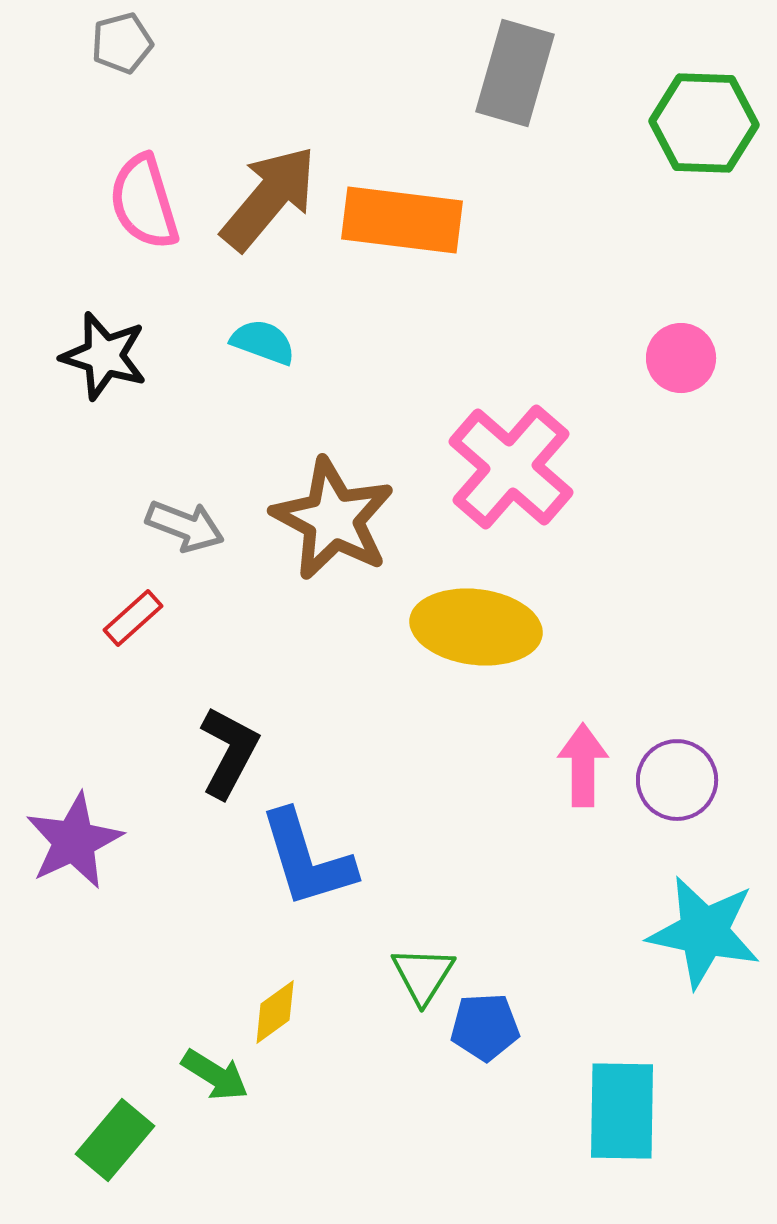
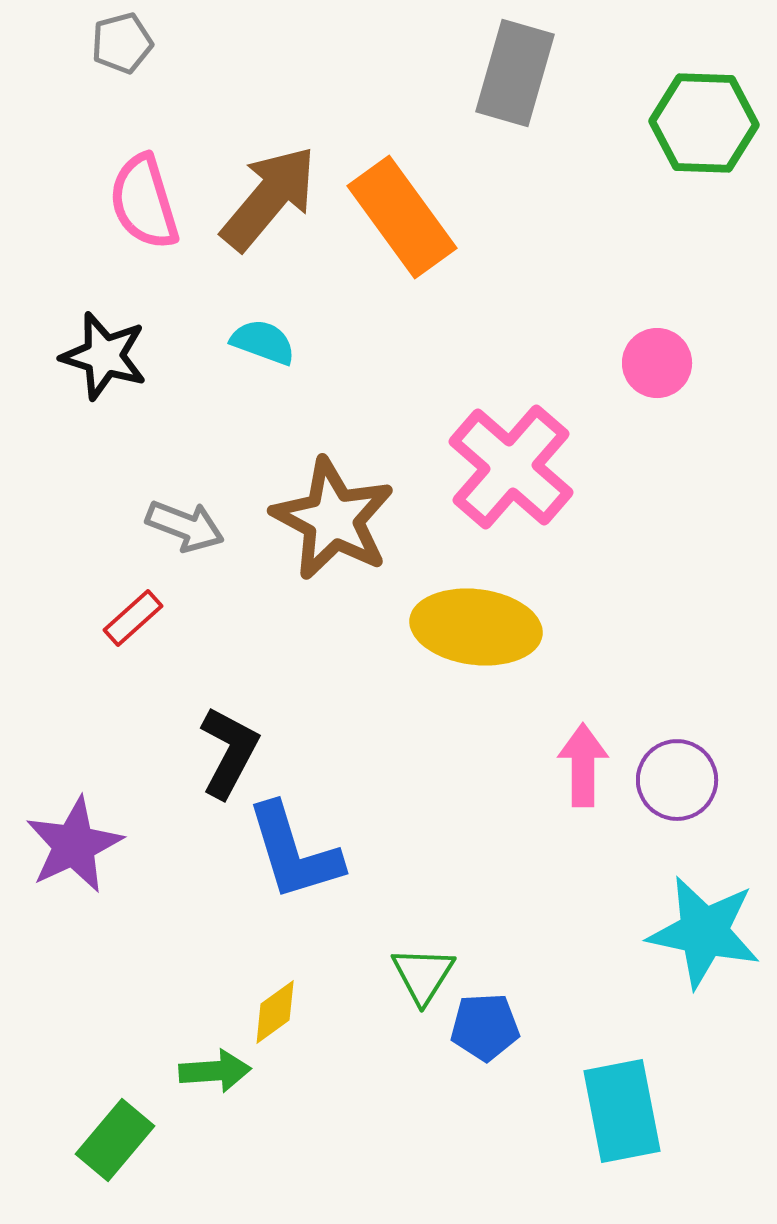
orange rectangle: moved 3 px up; rotated 47 degrees clockwise
pink circle: moved 24 px left, 5 px down
purple star: moved 4 px down
blue L-shape: moved 13 px left, 7 px up
green arrow: moved 4 px up; rotated 36 degrees counterclockwise
cyan rectangle: rotated 12 degrees counterclockwise
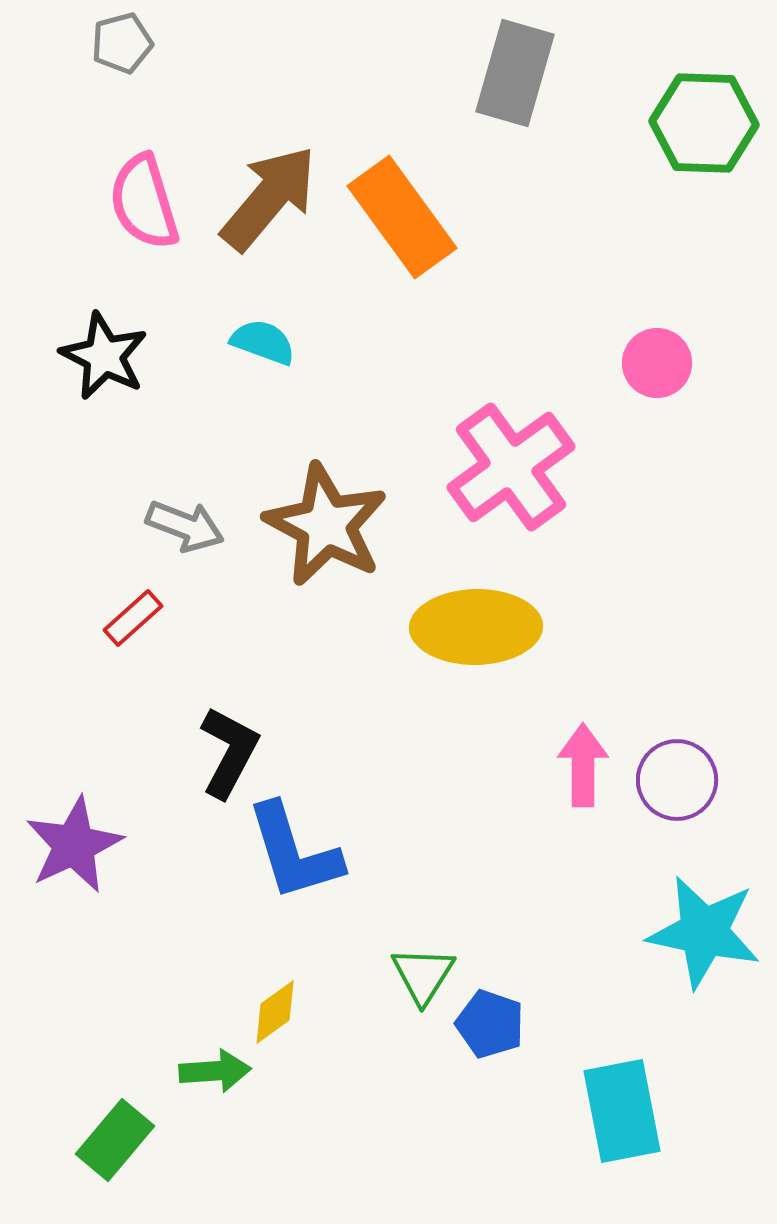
black star: rotated 10 degrees clockwise
pink cross: rotated 13 degrees clockwise
brown star: moved 7 px left, 6 px down
yellow ellipse: rotated 8 degrees counterclockwise
blue pentagon: moved 5 px right, 3 px up; rotated 22 degrees clockwise
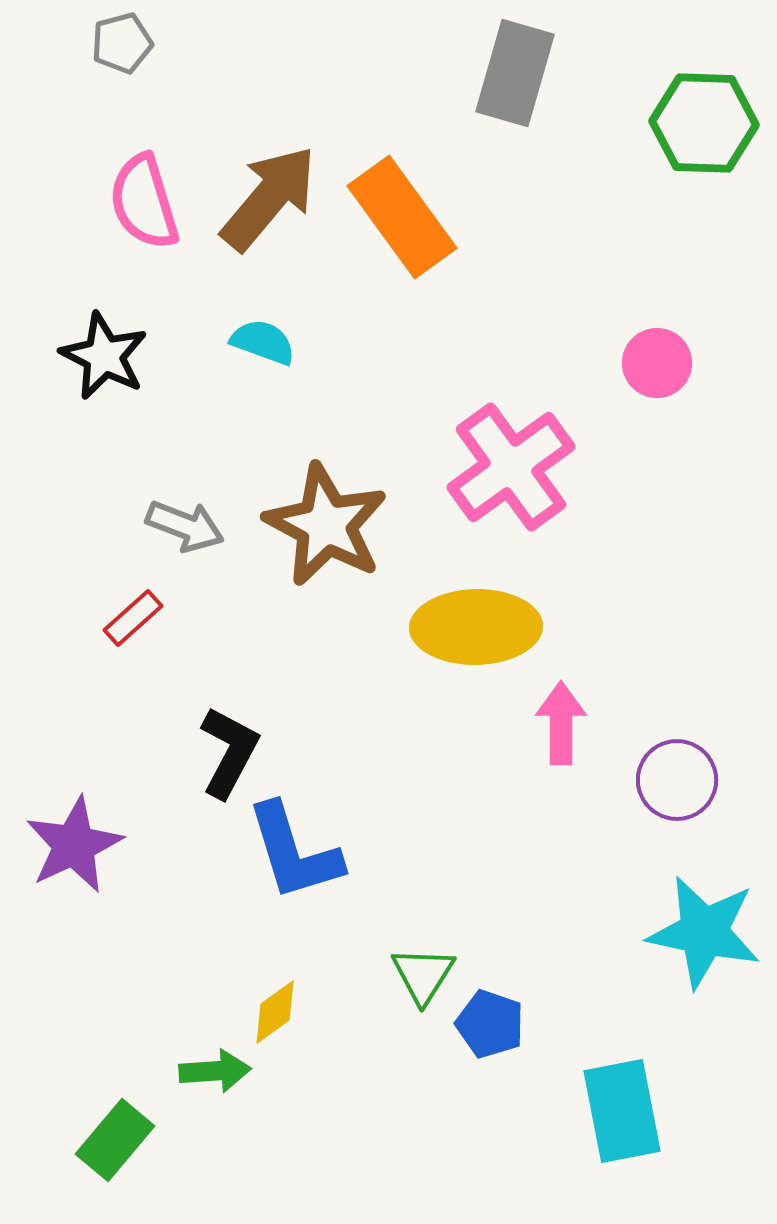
pink arrow: moved 22 px left, 42 px up
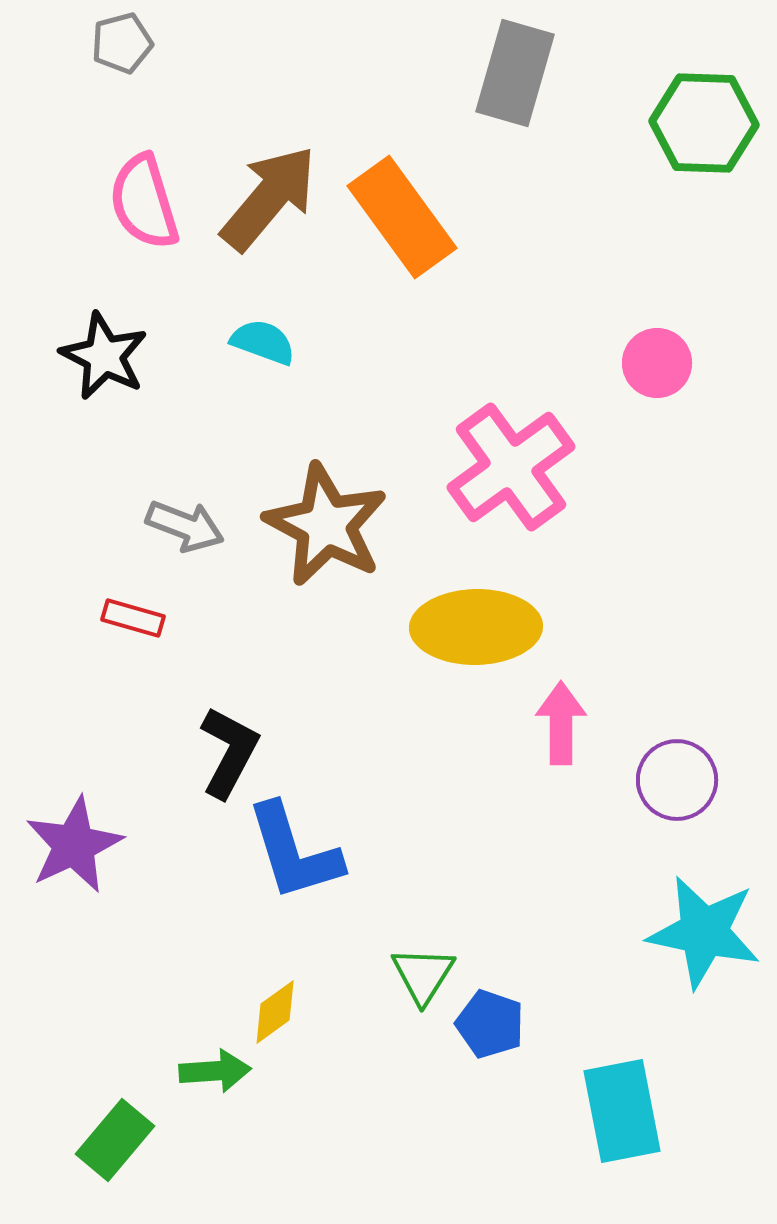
red rectangle: rotated 58 degrees clockwise
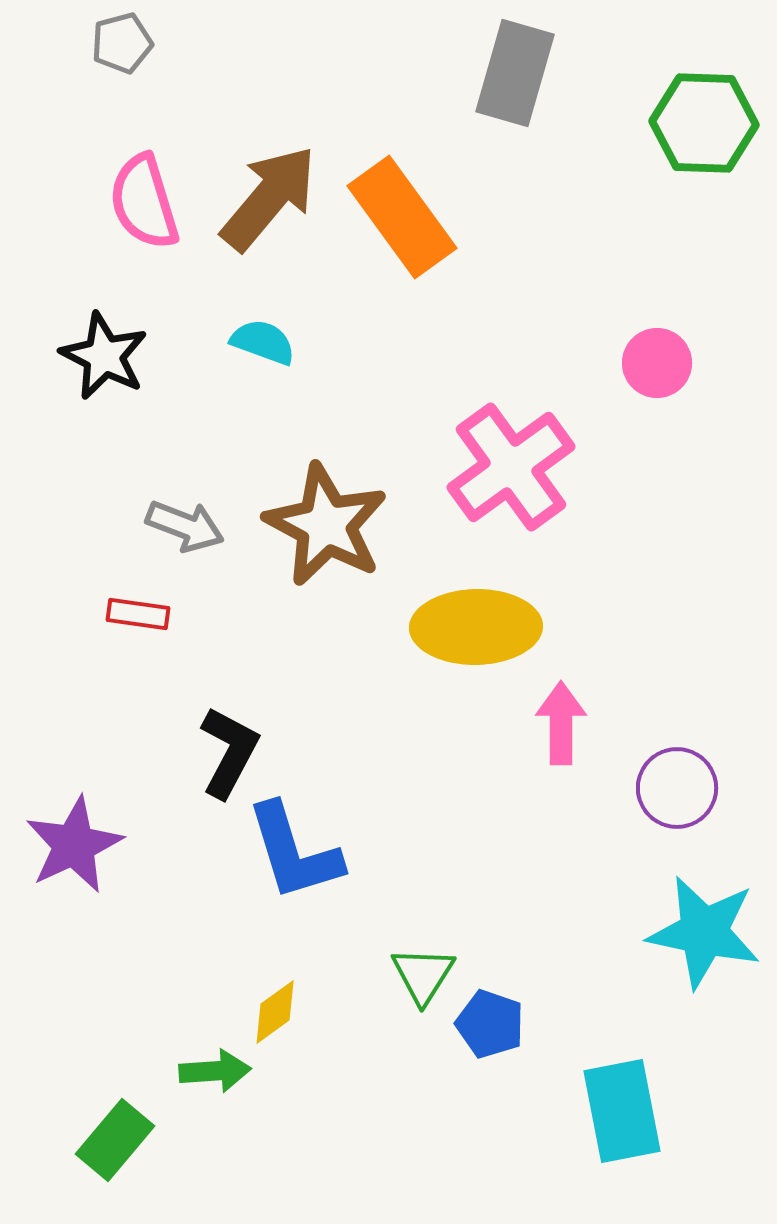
red rectangle: moved 5 px right, 4 px up; rotated 8 degrees counterclockwise
purple circle: moved 8 px down
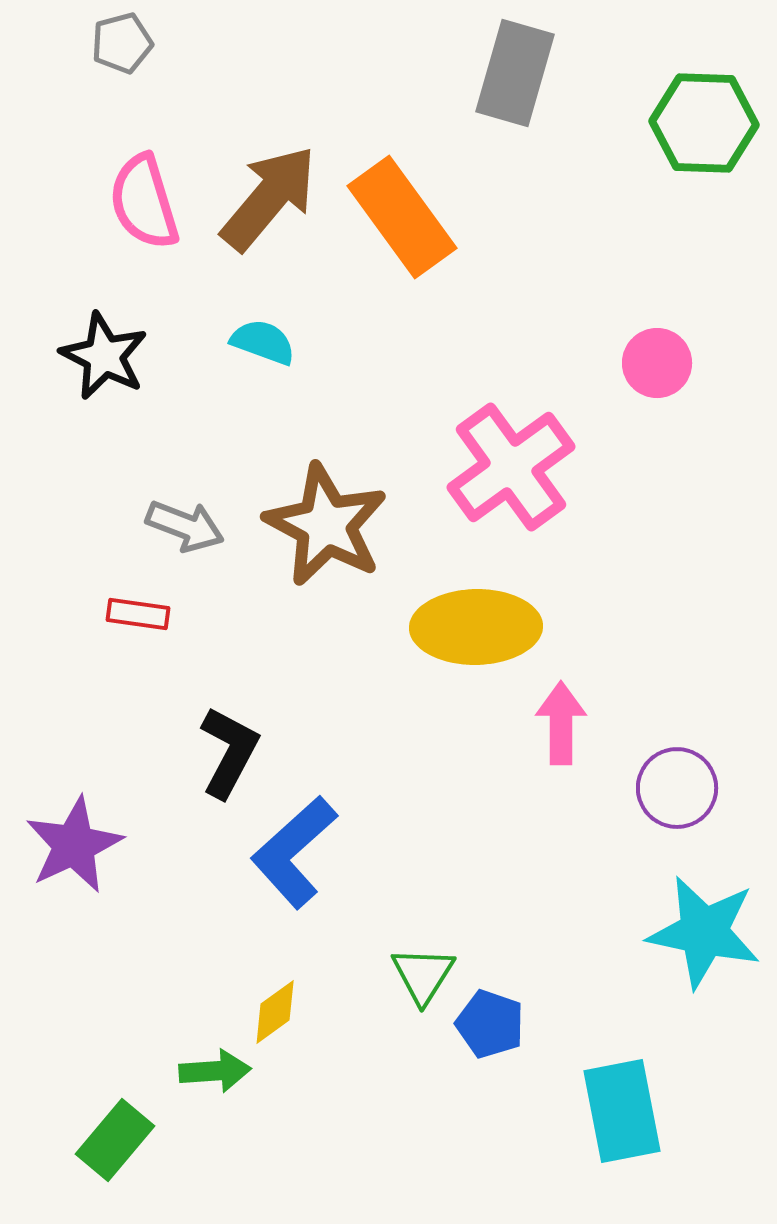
blue L-shape: rotated 65 degrees clockwise
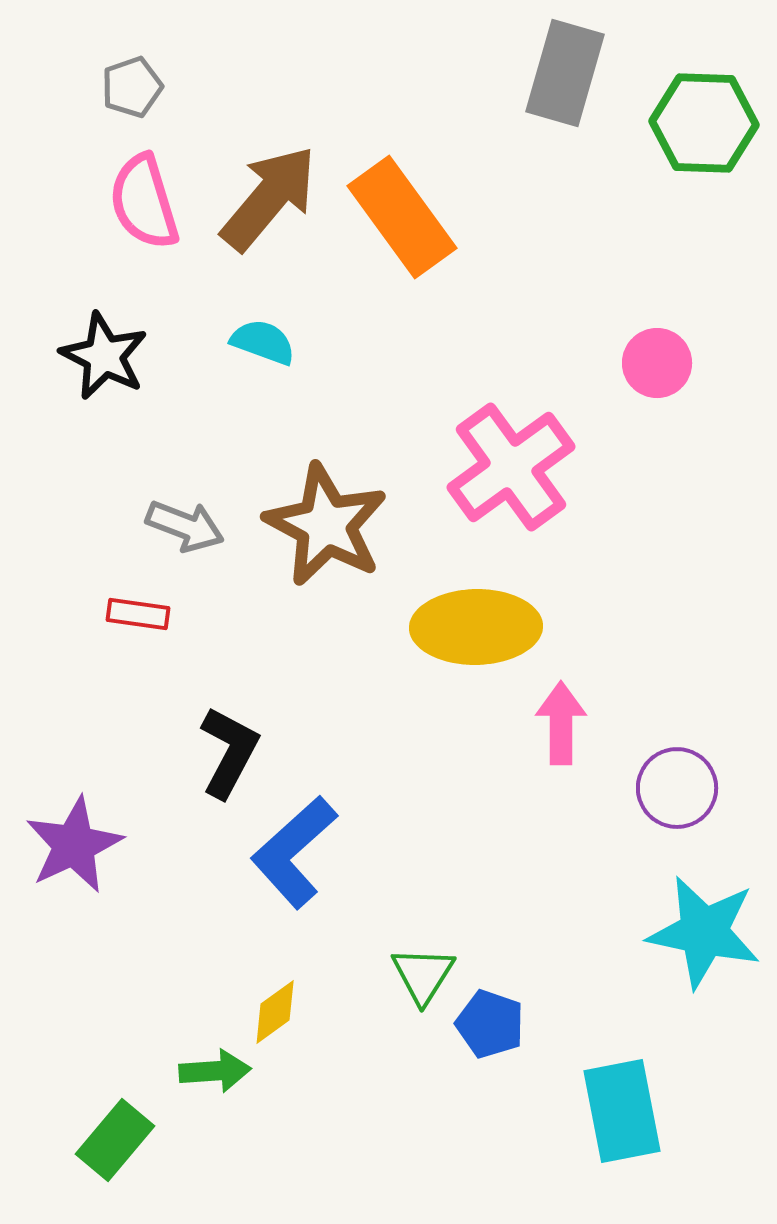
gray pentagon: moved 10 px right, 44 px down; rotated 4 degrees counterclockwise
gray rectangle: moved 50 px right
